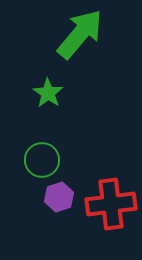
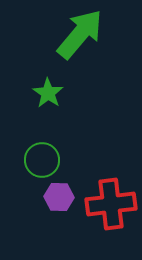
purple hexagon: rotated 20 degrees clockwise
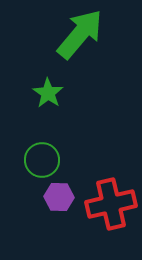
red cross: rotated 6 degrees counterclockwise
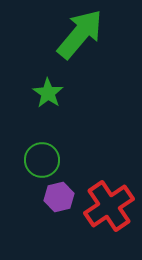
purple hexagon: rotated 16 degrees counterclockwise
red cross: moved 2 px left, 2 px down; rotated 21 degrees counterclockwise
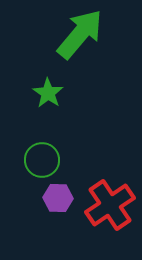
purple hexagon: moved 1 px left, 1 px down; rotated 16 degrees clockwise
red cross: moved 1 px right, 1 px up
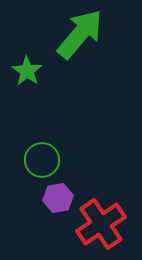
green star: moved 21 px left, 22 px up
purple hexagon: rotated 12 degrees counterclockwise
red cross: moved 9 px left, 19 px down
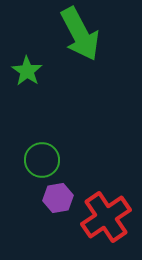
green arrow: rotated 112 degrees clockwise
red cross: moved 5 px right, 7 px up
